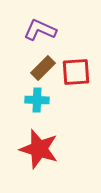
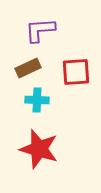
purple L-shape: rotated 28 degrees counterclockwise
brown rectangle: moved 15 px left; rotated 20 degrees clockwise
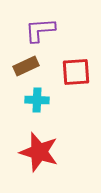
brown rectangle: moved 2 px left, 2 px up
red star: moved 3 px down
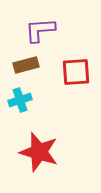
brown rectangle: moved 1 px up; rotated 10 degrees clockwise
cyan cross: moved 17 px left; rotated 20 degrees counterclockwise
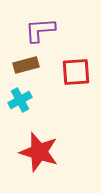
cyan cross: rotated 10 degrees counterclockwise
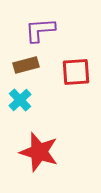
cyan cross: rotated 15 degrees counterclockwise
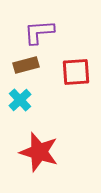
purple L-shape: moved 1 px left, 2 px down
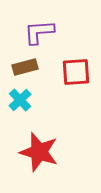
brown rectangle: moved 1 px left, 2 px down
